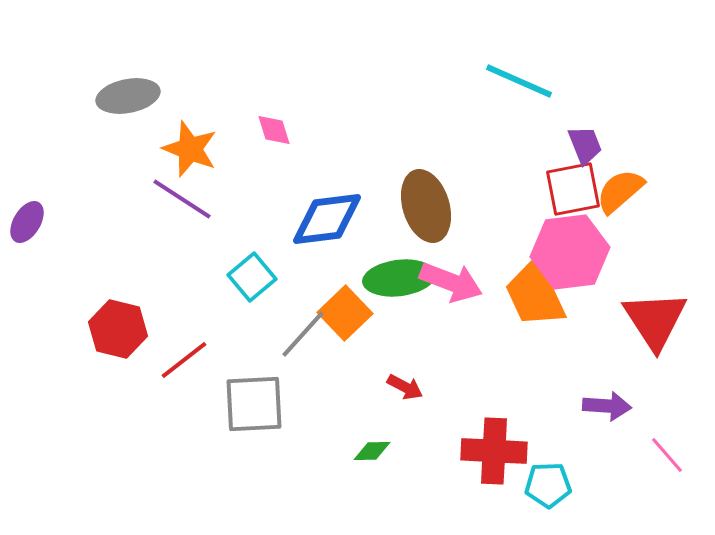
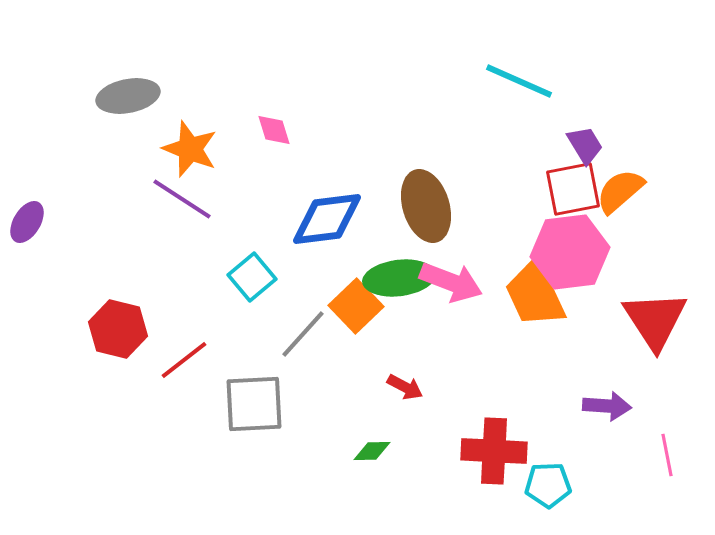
purple trapezoid: rotated 9 degrees counterclockwise
orange square: moved 11 px right, 7 px up
pink line: rotated 30 degrees clockwise
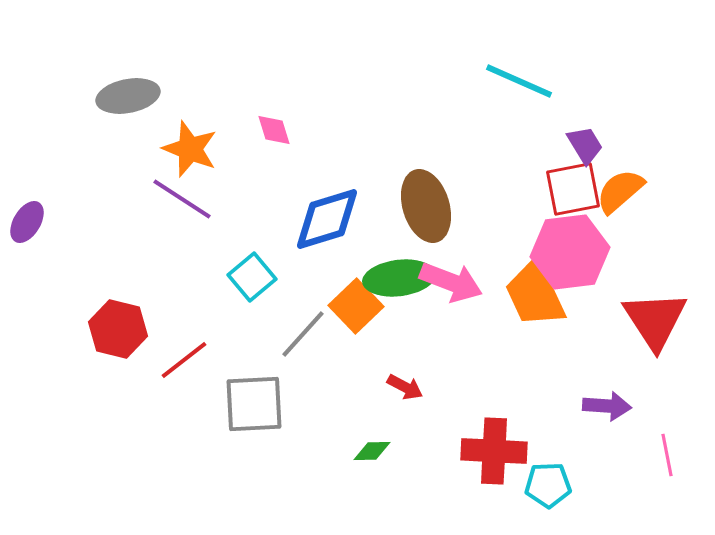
blue diamond: rotated 10 degrees counterclockwise
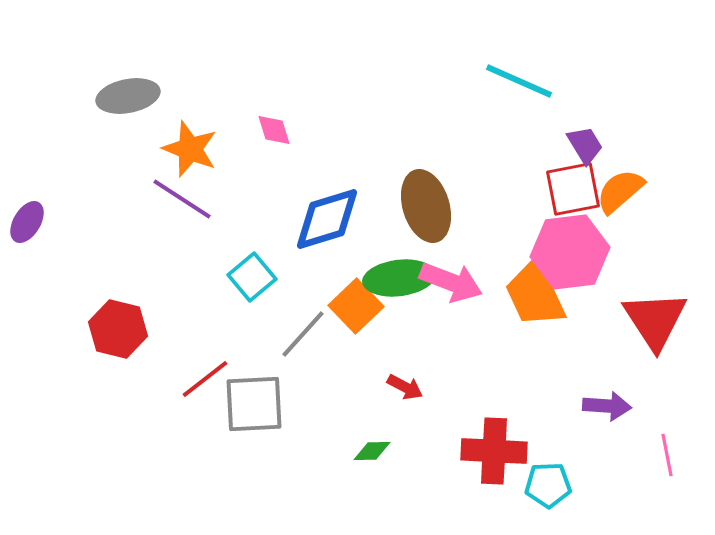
red line: moved 21 px right, 19 px down
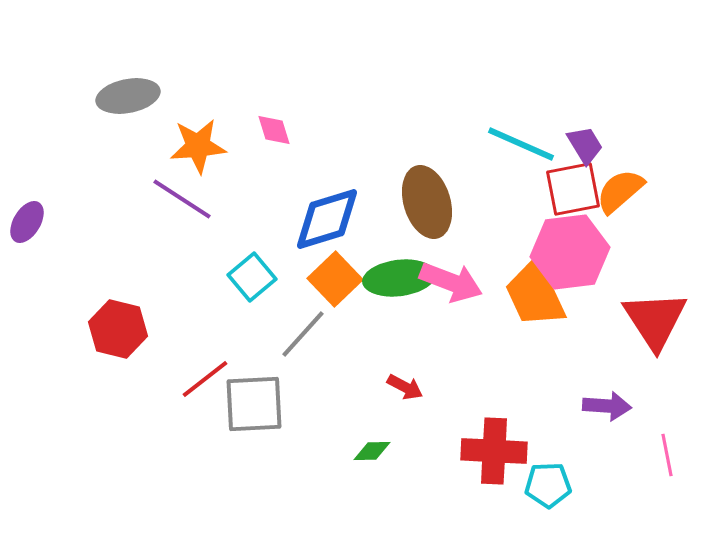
cyan line: moved 2 px right, 63 px down
orange star: moved 8 px right, 3 px up; rotated 26 degrees counterclockwise
brown ellipse: moved 1 px right, 4 px up
orange square: moved 21 px left, 27 px up
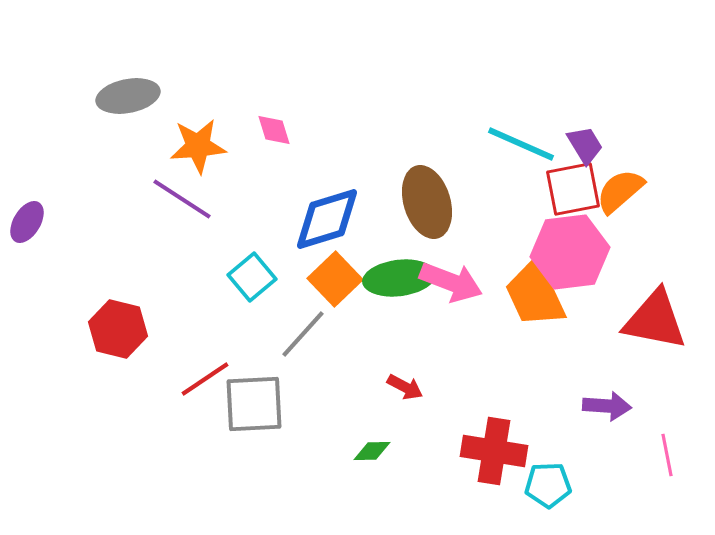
red triangle: rotated 46 degrees counterclockwise
red line: rotated 4 degrees clockwise
red cross: rotated 6 degrees clockwise
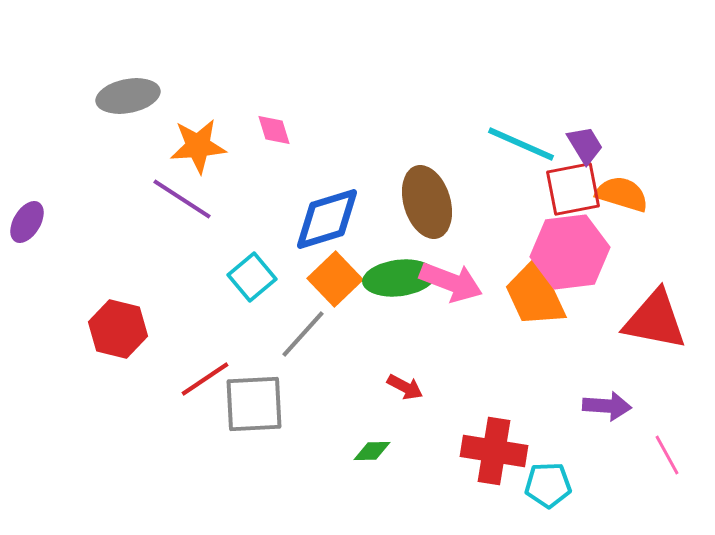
orange semicircle: moved 2 px right, 3 px down; rotated 58 degrees clockwise
pink line: rotated 18 degrees counterclockwise
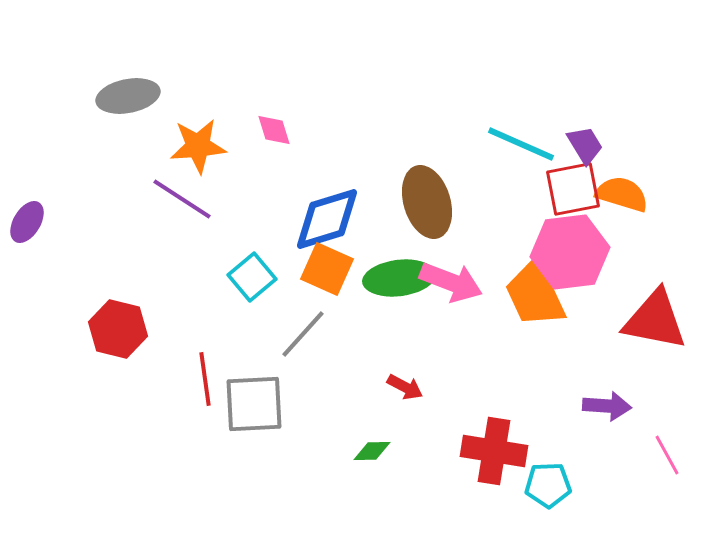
orange square: moved 8 px left, 10 px up; rotated 22 degrees counterclockwise
red line: rotated 64 degrees counterclockwise
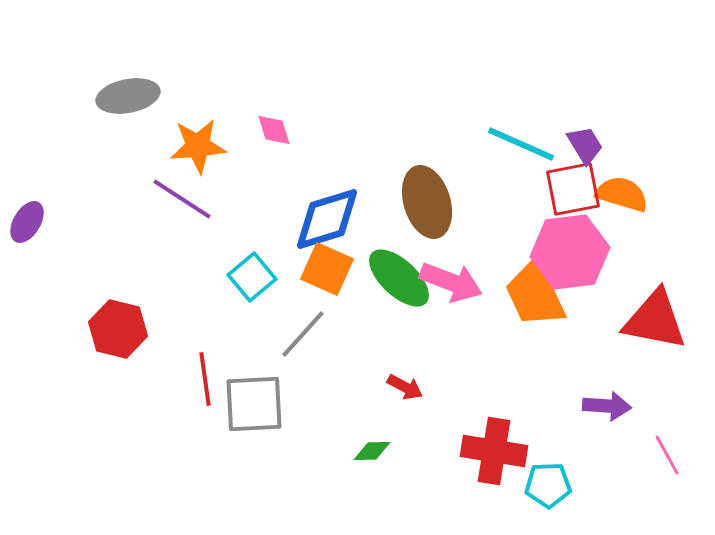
green ellipse: rotated 50 degrees clockwise
